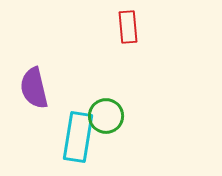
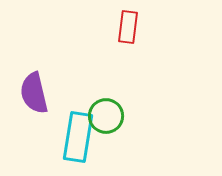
red rectangle: rotated 12 degrees clockwise
purple semicircle: moved 5 px down
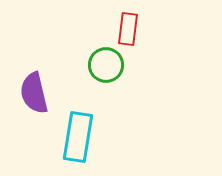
red rectangle: moved 2 px down
green circle: moved 51 px up
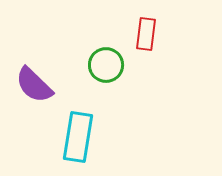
red rectangle: moved 18 px right, 5 px down
purple semicircle: moved 8 px up; rotated 33 degrees counterclockwise
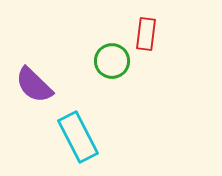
green circle: moved 6 px right, 4 px up
cyan rectangle: rotated 36 degrees counterclockwise
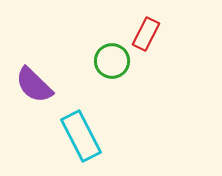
red rectangle: rotated 20 degrees clockwise
cyan rectangle: moved 3 px right, 1 px up
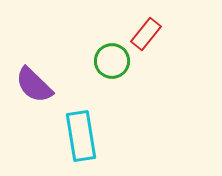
red rectangle: rotated 12 degrees clockwise
cyan rectangle: rotated 18 degrees clockwise
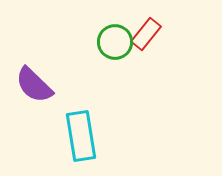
green circle: moved 3 px right, 19 px up
